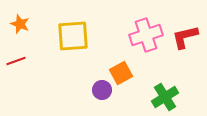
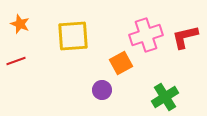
orange square: moved 10 px up
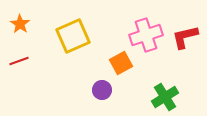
orange star: rotated 12 degrees clockwise
yellow square: rotated 20 degrees counterclockwise
red line: moved 3 px right
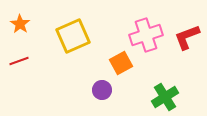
red L-shape: moved 2 px right; rotated 8 degrees counterclockwise
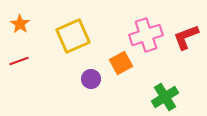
red L-shape: moved 1 px left
purple circle: moved 11 px left, 11 px up
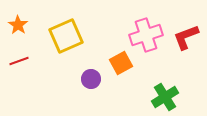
orange star: moved 2 px left, 1 px down
yellow square: moved 7 px left
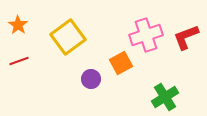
yellow square: moved 2 px right, 1 px down; rotated 12 degrees counterclockwise
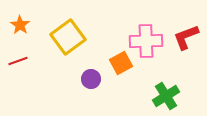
orange star: moved 2 px right
pink cross: moved 6 px down; rotated 16 degrees clockwise
red line: moved 1 px left
green cross: moved 1 px right, 1 px up
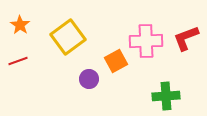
red L-shape: moved 1 px down
orange square: moved 5 px left, 2 px up
purple circle: moved 2 px left
green cross: rotated 28 degrees clockwise
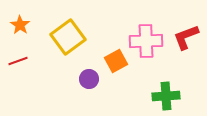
red L-shape: moved 1 px up
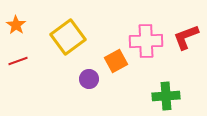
orange star: moved 4 px left
